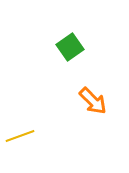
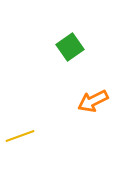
orange arrow: rotated 108 degrees clockwise
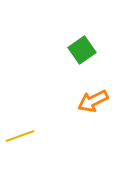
green square: moved 12 px right, 3 px down
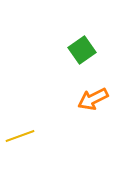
orange arrow: moved 2 px up
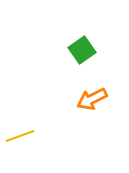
orange arrow: moved 1 px left
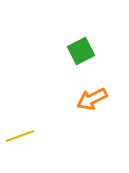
green square: moved 1 px left, 1 px down; rotated 8 degrees clockwise
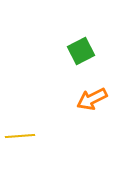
yellow line: rotated 16 degrees clockwise
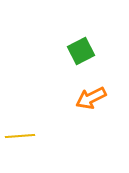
orange arrow: moved 1 px left, 1 px up
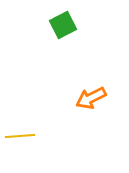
green square: moved 18 px left, 26 px up
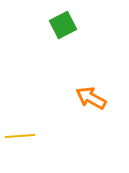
orange arrow: rotated 56 degrees clockwise
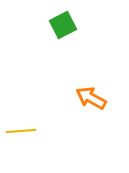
yellow line: moved 1 px right, 5 px up
